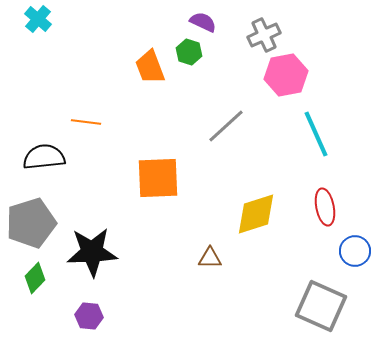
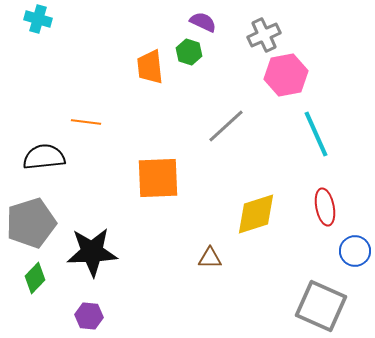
cyan cross: rotated 24 degrees counterclockwise
orange trapezoid: rotated 15 degrees clockwise
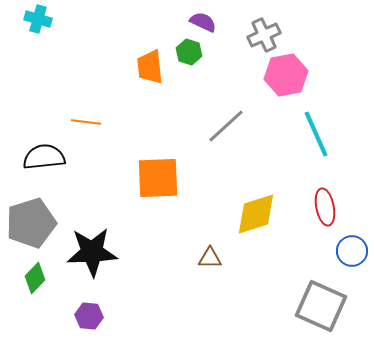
blue circle: moved 3 px left
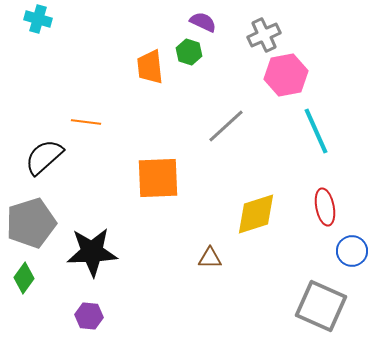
cyan line: moved 3 px up
black semicircle: rotated 36 degrees counterclockwise
green diamond: moved 11 px left; rotated 8 degrees counterclockwise
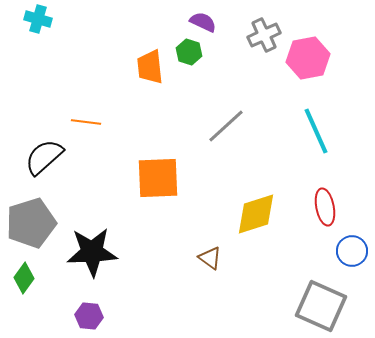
pink hexagon: moved 22 px right, 17 px up
brown triangle: rotated 35 degrees clockwise
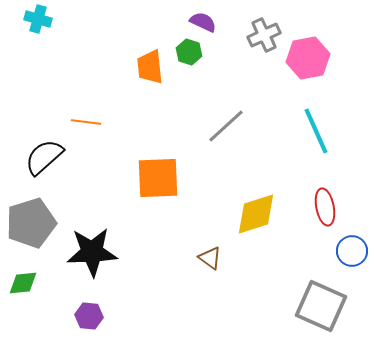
green diamond: moved 1 px left, 5 px down; rotated 48 degrees clockwise
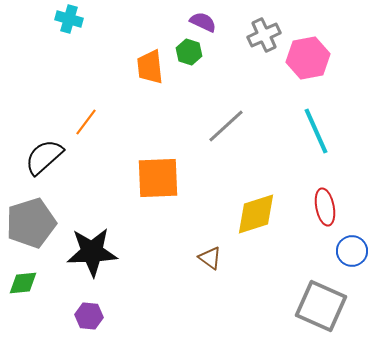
cyan cross: moved 31 px right
orange line: rotated 60 degrees counterclockwise
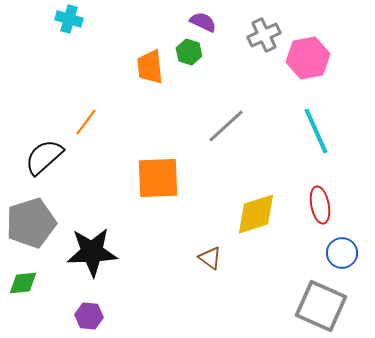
red ellipse: moved 5 px left, 2 px up
blue circle: moved 10 px left, 2 px down
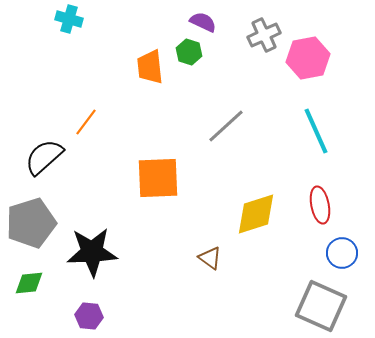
green diamond: moved 6 px right
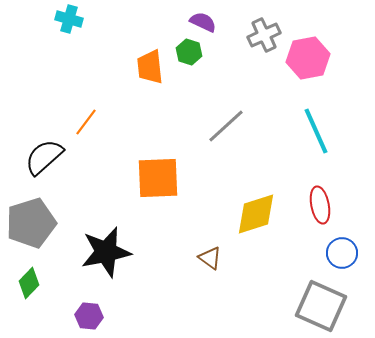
black star: moved 14 px right; rotated 9 degrees counterclockwise
green diamond: rotated 40 degrees counterclockwise
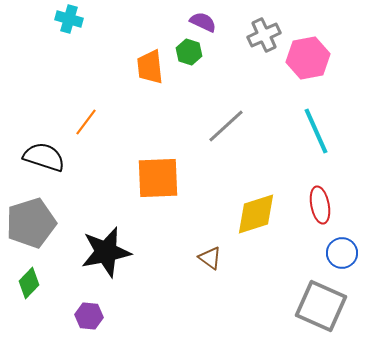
black semicircle: rotated 60 degrees clockwise
